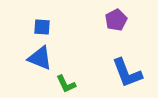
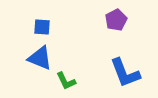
blue L-shape: moved 2 px left
green L-shape: moved 3 px up
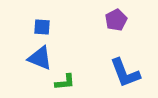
green L-shape: moved 1 px left, 1 px down; rotated 70 degrees counterclockwise
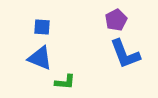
blue L-shape: moved 19 px up
green L-shape: rotated 10 degrees clockwise
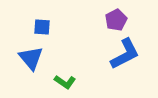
blue L-shape: rotated 96 degrees counterclockwise
blue triangle: moved 9 px left; rotated 28 degrees clockwise
green L-shape: rotated 30 degrees clockwise
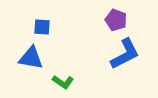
purple pentagon: rotated 25 degrees counterclockwise
blue triangle: rotated 40 degrees counterclockwise
green L-shape: moved 2 px left
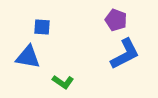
blue triangle: moved 3 px left, 1 px up
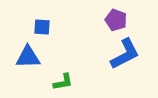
blue triangle: rotated 12 degrees counterclockwise
green L-shape: rotated 45 degrees counterclockwise
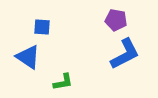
purple pentagon: rotated 10 degrees counterclockwise
blue triangle: rotated 36 degrees clockwise
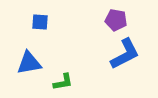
blue square: moved 2 px left, 5 px up
blue triangle: moved 1 px right, 6 px down; rotated 44 degrees counterclockwise
